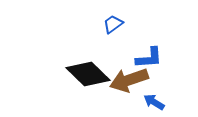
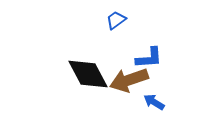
blue trapezoid: moved 3 px right, 4 px up
black diamond: rotated 18 degrees clockwise
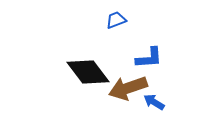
blue trapezoid: rotated 15 degrees clockwise
black diamond: moved 2 px up; rotated 9 degrees counterclockwise
brown arrow: moved 1 px left, 8 px down
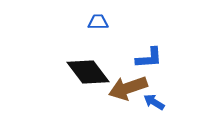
blue trapezoid: moved 18 px left, 2 px down; rotated 20 degrees clockwise
